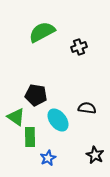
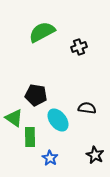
green triangle: moved 2 px left, 1 px down
blue star: moved 2 px right; rotated 14 degrees counterclockwise
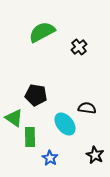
black cross: rotated 21 degrees counterclockwise
cyan ellipse: moved 7 px right, 4 px down
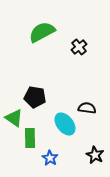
black pentagon: moved 1 px left, 2 px down
green rectangle: moved 1 px down
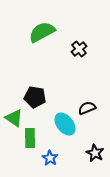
black cross: moved 2 px down
black semicircle: rotated 30 degrees counterclockwise
black star: moved 2 px up
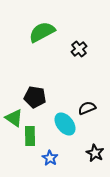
green rectangle: moved 2 px up
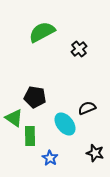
black star: rotated 12 degrees counterclockwise
